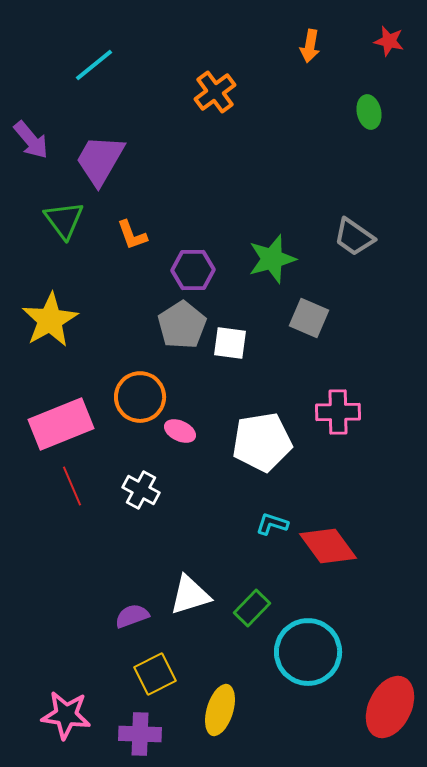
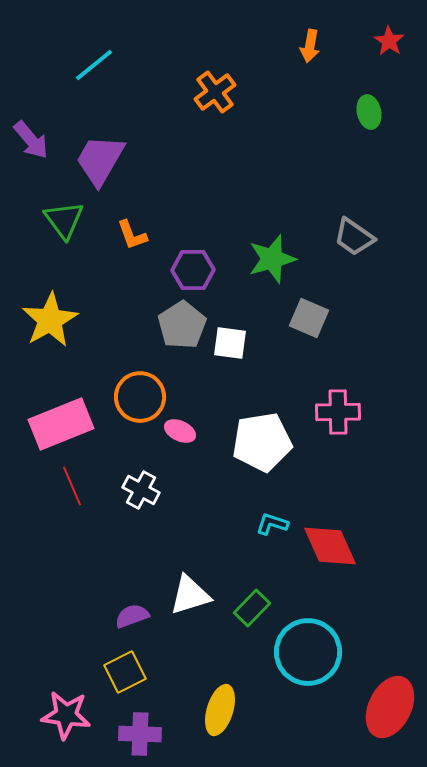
red star: rotated 20 degrees clockwise
red diamond: moved 2 px right; rotated 12 degrees clockwise
yellow square: moved 30 px left, 2 px up
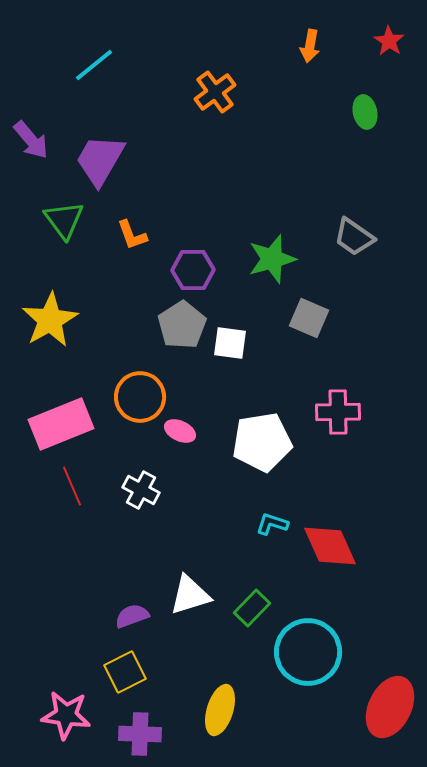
green ellipse: moved 4 px left
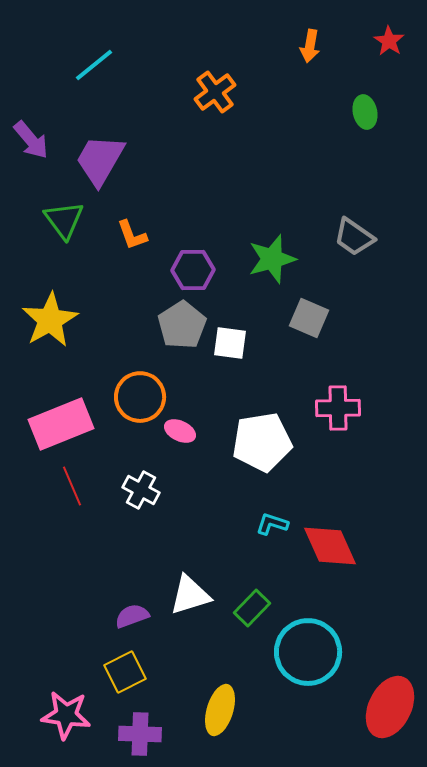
pink cross: moved 4 px up
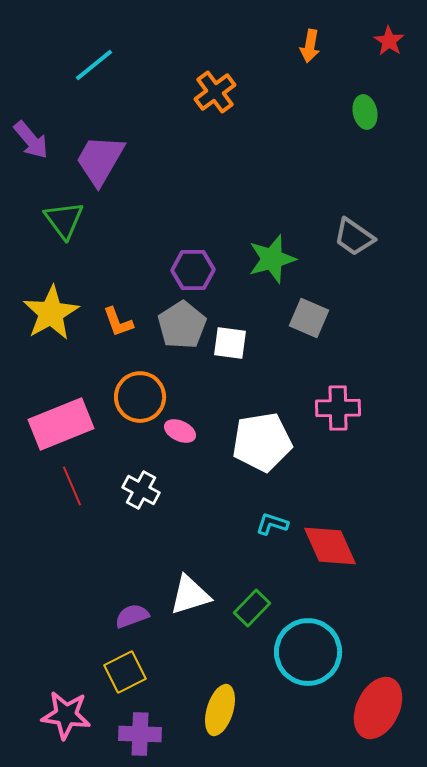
orange L-shape: moved 14 px left, 87 px down
yellow star: moved 1 px right, 7 px up
red ellipse: moved 12 px left, 1 px down
